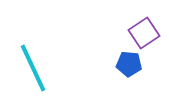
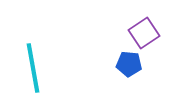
cyan line: rotated 15 degrees clockwise
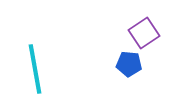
cyan line: moved 2 px right, 1 px down
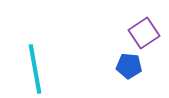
blue pentagon: moved 2 px down
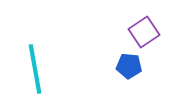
purple square: moved 1 px up
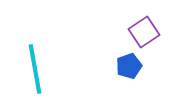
blue pentagon: rotated 25 degrees counterclockwise
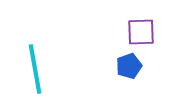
purple square: moved 3 px left; rotated 32 degrees clockwise
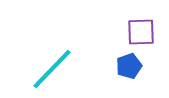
cyan line: moved 17 px right; rotated 54 degrees clockwise
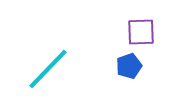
cyan line: moved 4 px left
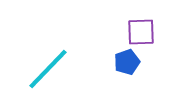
blue pentagon: moved 2 px left, 4 px up
